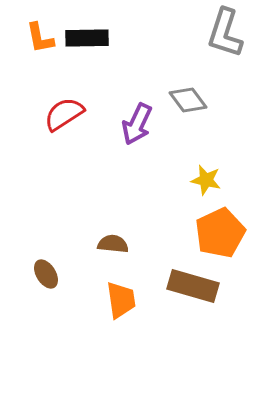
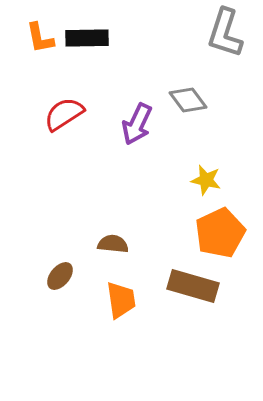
brown ellipse: moved 14 px right, 2 px down; rotated 72 degrees clockwise
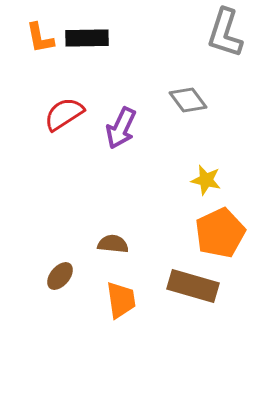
purple arrow: moved 16 px left, 4 px down
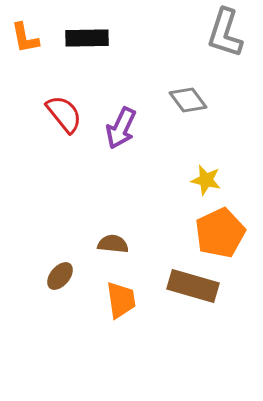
orange L-shape: moved 15 px left
red semicircle: rotated 84 degrees clockwise
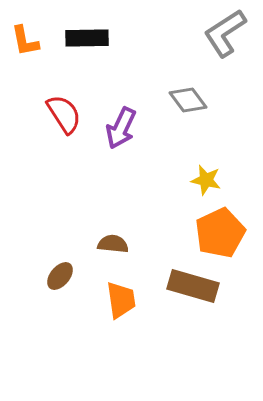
gray L-shape: rotated 39 degrees clockwise
orange L-shape: moved 3 px down
red semicircle: rotated 6 degrees clockwise
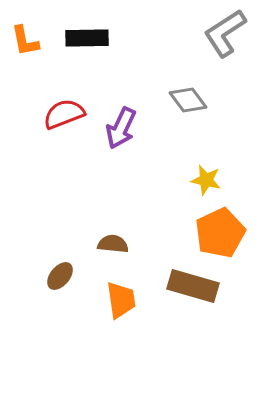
red semicircle: rotated 78 degrees counterclockwise
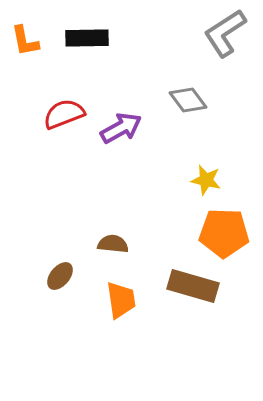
purple arrow: rotated 144 degrees counterclockwise
orange pentagon: moved 4 px right; rotated 27 degrees clockwise
